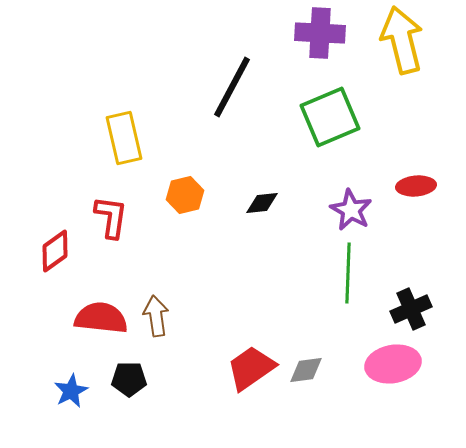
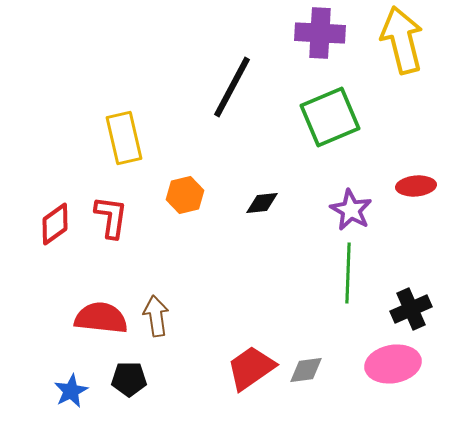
red diamond: moved 27 px up
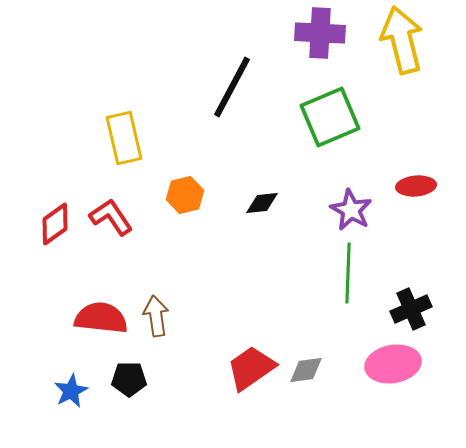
red L-shape: rotated 42 degrees counterclockwise
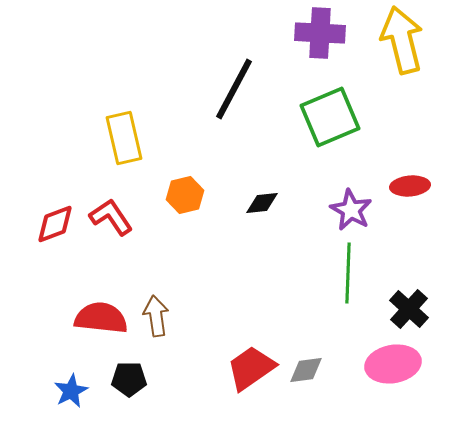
black line: moved 2 px right, 2 px down
red ellipse: moved 6 px left
red diamond: rotated 15 degrees clockwise
black cross: moved 2 px left; rotated 24 degrees counterclockwise
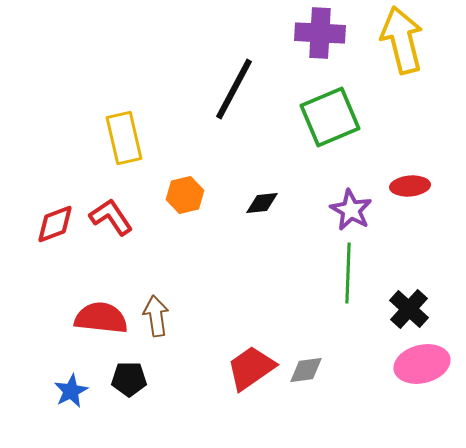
pink ellipse: moved 29 px right; rotated 4 degrees counterclockwise
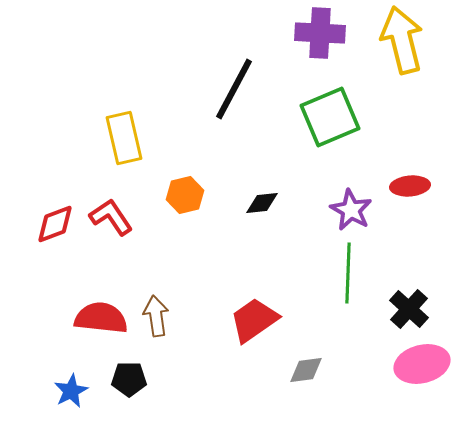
red trapezoid: moved 3 px right, 48 px up
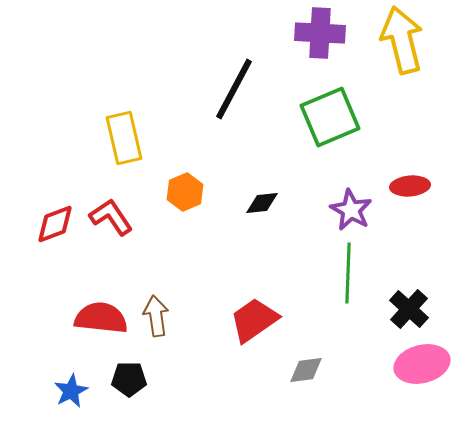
orange hexagon: moved 3 px up; rotated 9 degrees counterclockwise
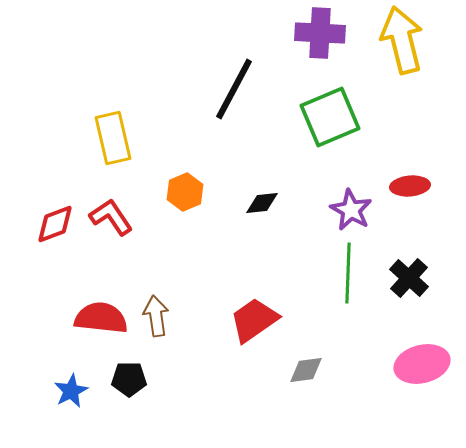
yellow rectangle: moved 11 px left
black cross: moved 31 px up
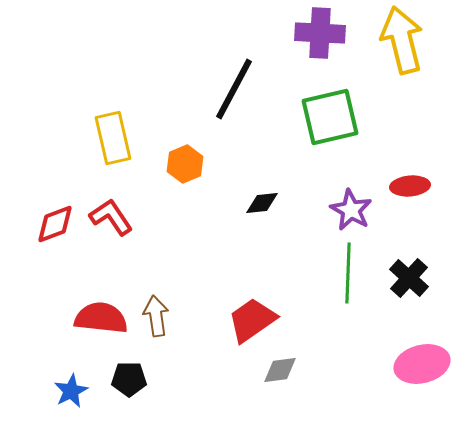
green square: rotated 10 degrees clockwise
orange hexagon: moved 28 px up
red trapezoid: moved 2 px left
gray diamond: moved 26 px left
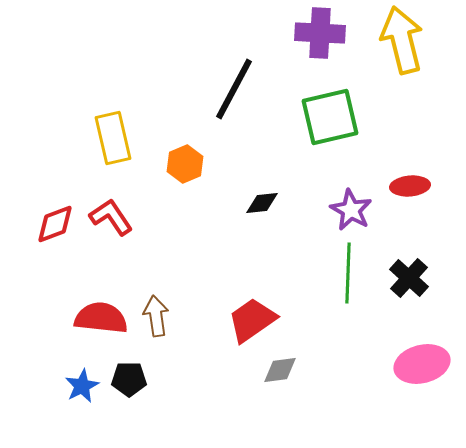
blue star: moved 11 px right, 5 px up
